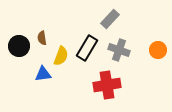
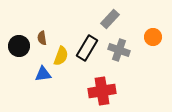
orange circle: moved 5 px left, 13 px up
red cross: moved 5 px left, 6 px down
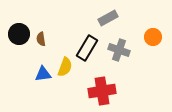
gray rectangle: moved 2 px left, 1 px up; rotated 18 degrees clockwise
brown semicircle: moved 1 px left, 1 px down
black circle: moved 12 px up
yellow semicircle: moved 4 px right, 11 px down
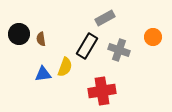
gray rectangle: moved 3 px left
black rectangle: moved 2 px up
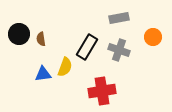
gray rectangle: moved 14 px right; rotated 18 degrees clockwise
black rectangle: moved 1 px down
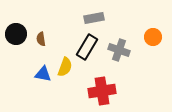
gray rectangle: moved 25 px left
black circle: moved 3 px left
blue triangle: rotated 18 degrees clockwise
